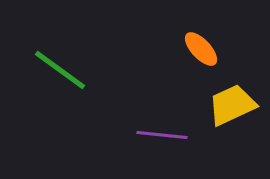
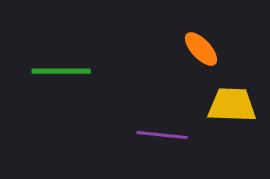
green line: moved 1 px right, 1 px down; rotated 36 degrees counterclockwise
yellow trapezoid: rotated 27 degrees clockwise
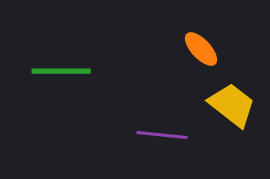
yellow trapezoid: rotated 36 degrees clockwise
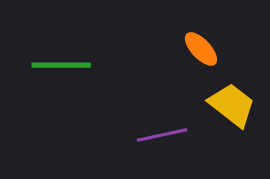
green line: moved 6 px up
purple line: rotated 18 degrees counterclockwise
